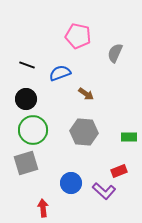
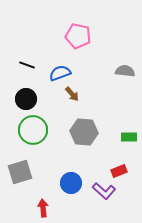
gray semicircle: moved 10 px right, 18 px down; rotated 72 degrees clockwise
brown arrow: moved 14 px left; rotated 14 degrees clockwise
gray square: moved 6 px left, 9 px down
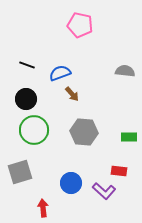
pink pentagon: moved 2 px right, 11 px up
green circle: moved 1 px right
red rectangle: rotated 28 degrees clockwise
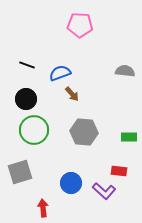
pink pentagon: rotated 10 degrees counterclockwise
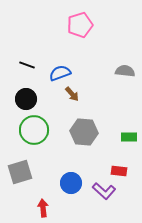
pink pentagon: rotated 20 degrees counterclockwise
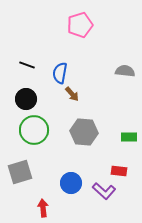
blue semicircle: rotated 60 degrees counterclockwise
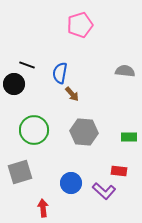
black circle: moved 12 px left, 15 px up
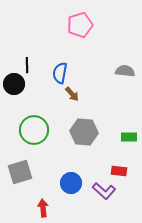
black line: rotated 70 degrees clockwise
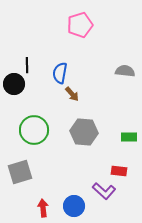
blue circle: moved 3 px right, 23 px down
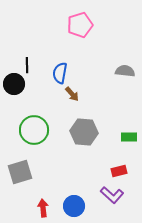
red rectangle: rotated 21 degrees counterclockwise
purple L-shape: moved 8 px right, 4 px down
